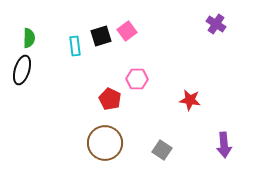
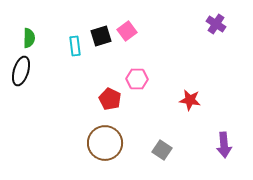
black ellipse: moved 1 px left, 1 px down
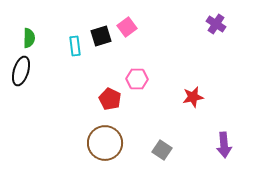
pink square: moved 4 px up
red star: moved 3 px right, 3 px up; rotated 20 degrees counterclockwise
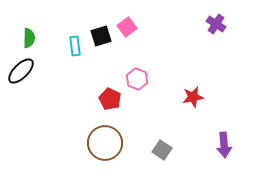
black ellipse: rotated 28 degrees clockwise
pink hexagon: rotated 20 degrees clockwise
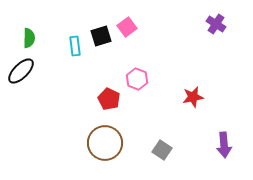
red pentagon: moved 1 px left
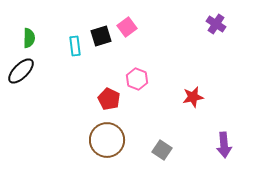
brown circle: moved 2 px right, 3 px up
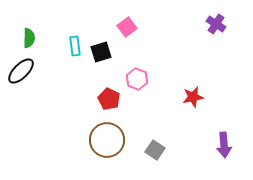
black square: moved 16 px down
gray square: moved 7 px left
